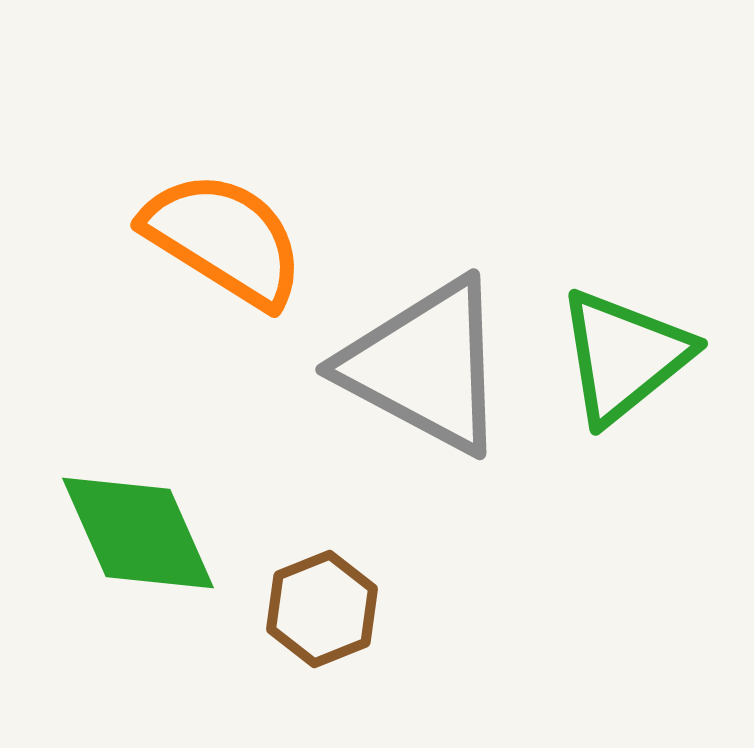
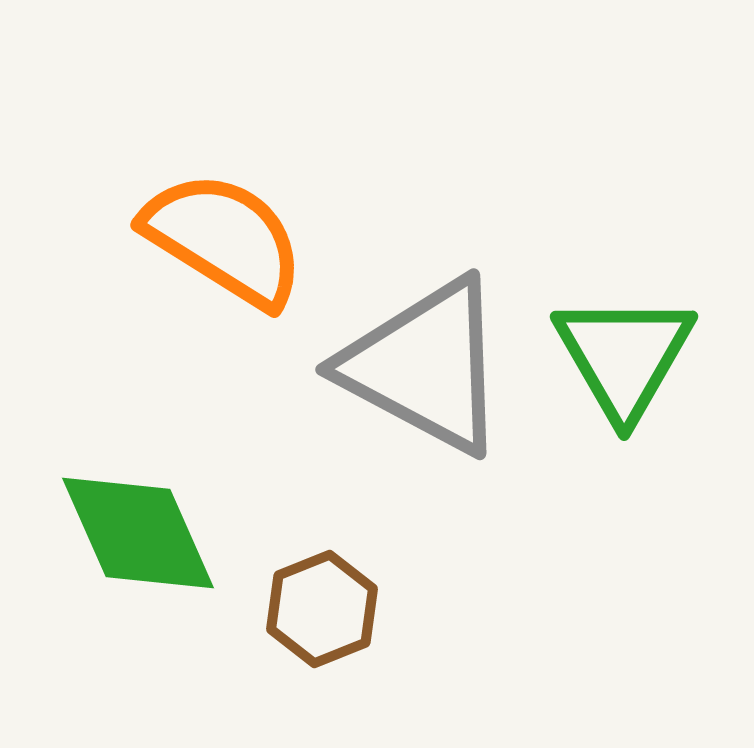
green triangle: rotated 21 degrees counterclockwise
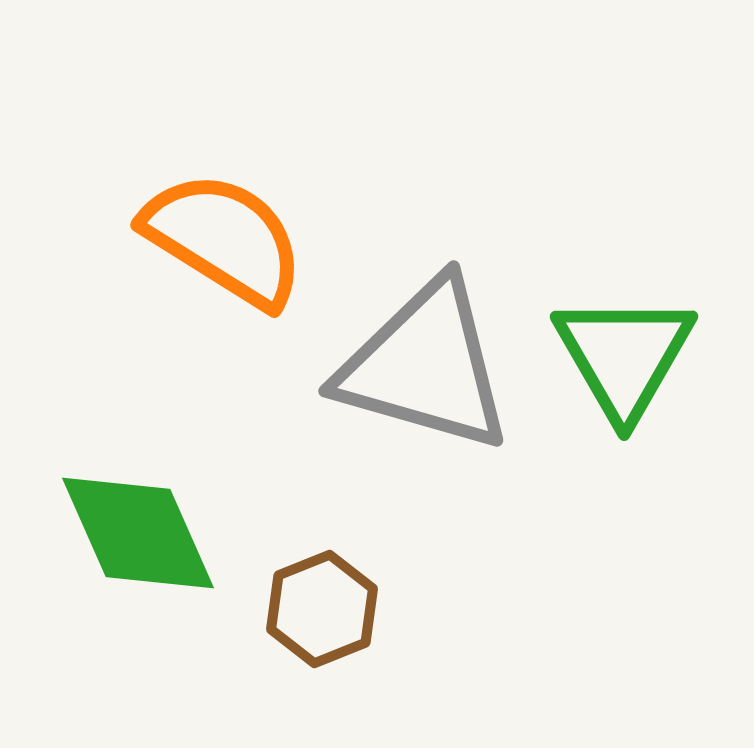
gray triangle: rotated 12 degrees counterclockwise
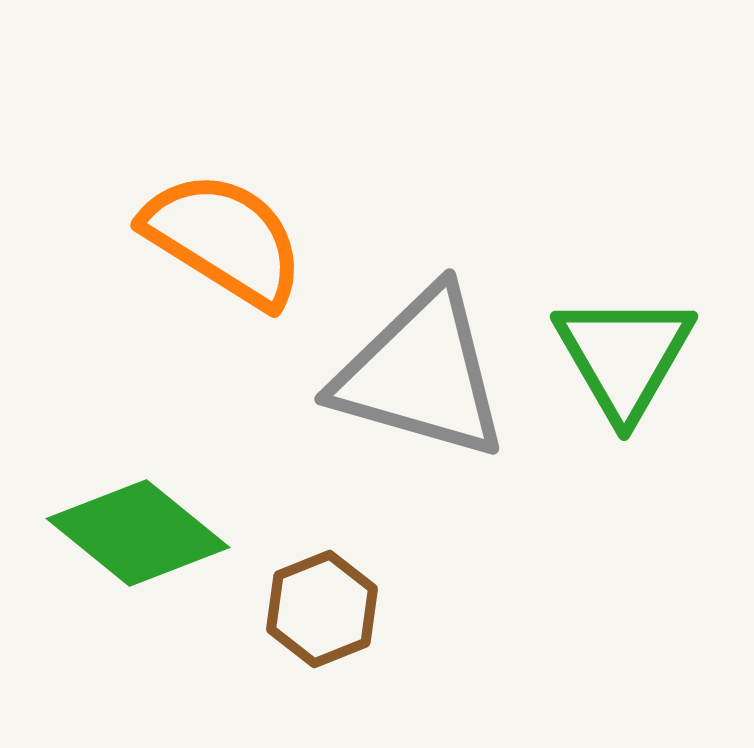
gray triangle: moved 4 px left, 8 px down
green diamond: rotated 27 degrees counterclockwise
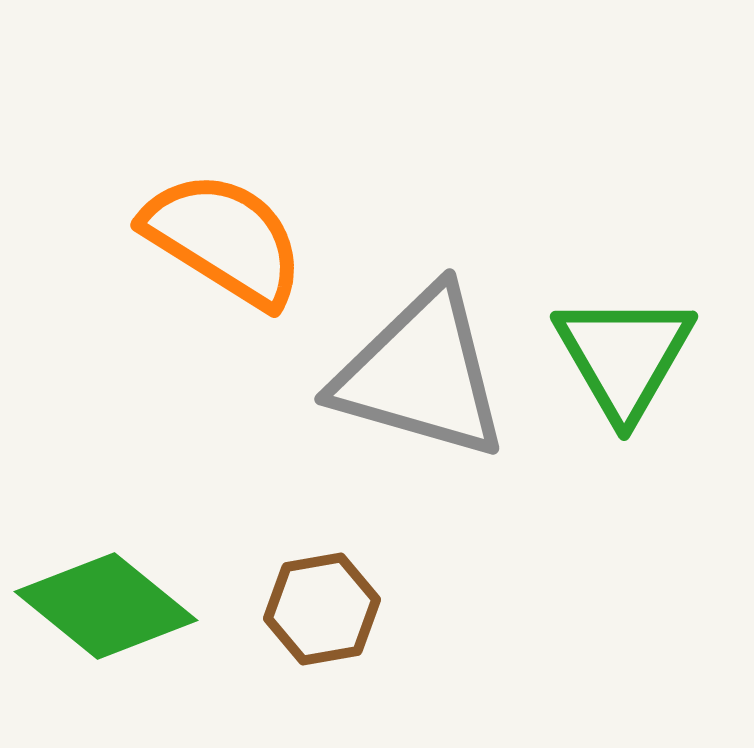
green diamond: moved 32 px left, 73 px down
brown hexagon: rotated 12 degrees clockwise
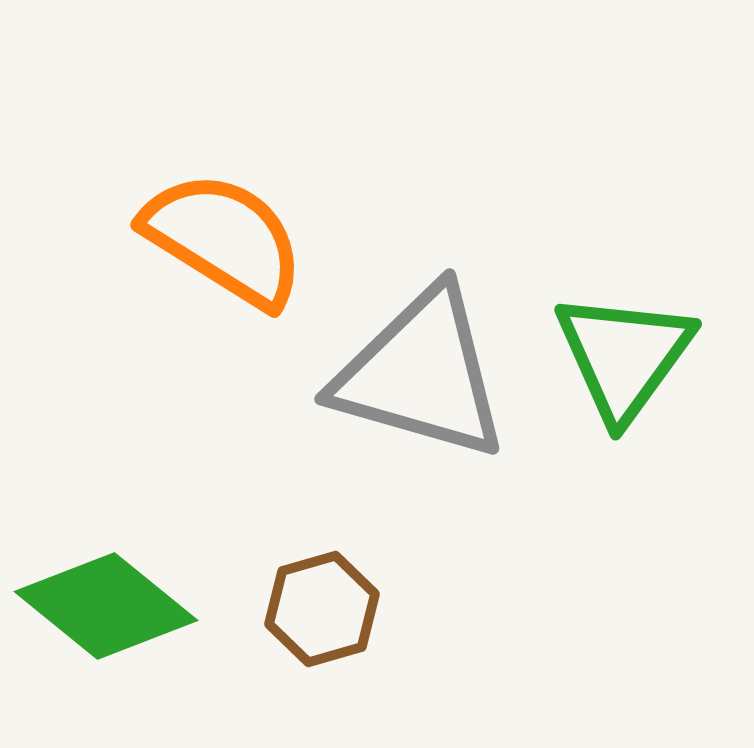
green triangle: rotated 6 degrees clockwise
brown hexagon: rotated 6 degrees counterclockwise
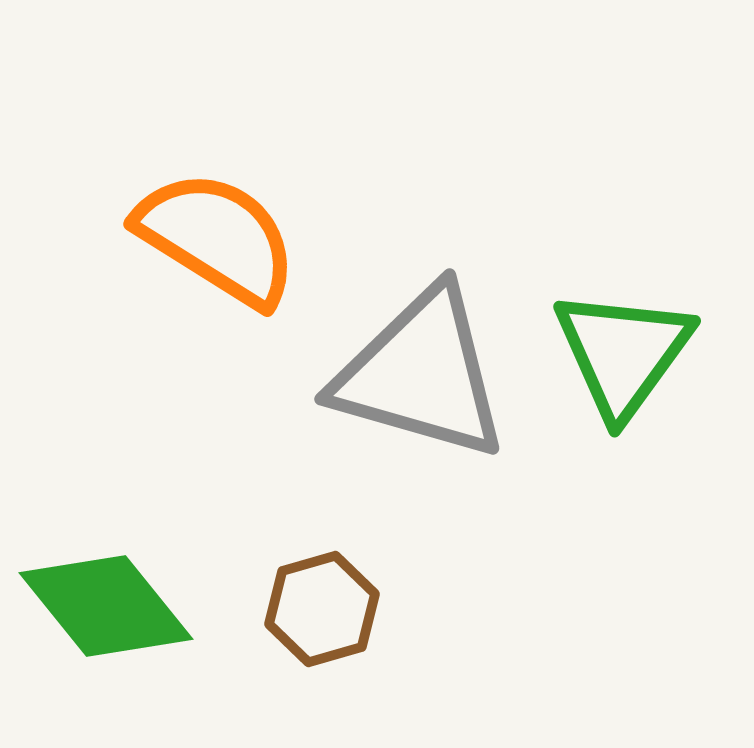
orange semicircle: moved 7 px left, 1 px up
green triangle: moved 1 px left, 3 px up
green diamond: rotated 12 degrees clockwise
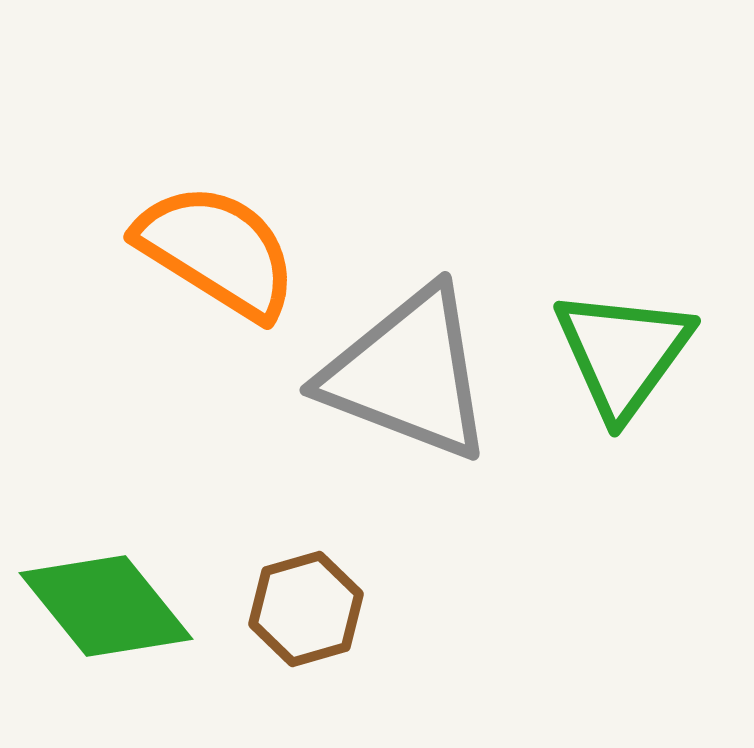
orange semicircle: moved 13 px down
gray triangle: moved 13 px left; rotated 5 degrees clockwise
brown hexagon: moved 16 px left
